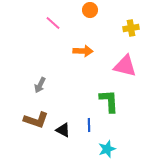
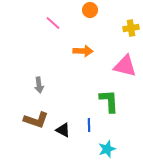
gray arrow: moved 1 px left; rotated 35 degrees counterclockwise
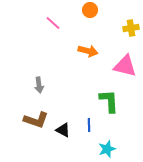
orange arrow: moved 5 px right; rotated 12 degrees clockwise
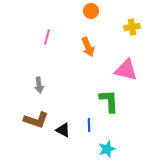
orange circle: moved 1 px right, 1 px down
pink line: moved 6 px left, 14 px down; rotated 63 degrees clockwise
yellow cross: moved 1 px right, 1 px up
orange arrow: moved 4 px up; rotated 54 degrees clockwise
pink triangle: moved 1 px right, 4 px down
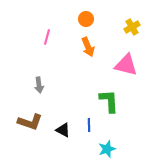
orange circle: moved 5 px left, 8 px down
yellow cross: rotated 21 degrees counterclockwise
pink triangle: moved 5 px up
brown L-shape: moved 6 px left, 2 px down
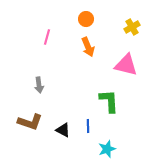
blue line: moved 1 px left, 1 px down
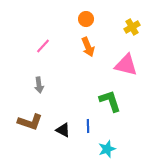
pink line: moved 4 px left, 9 px down; rotated 28 degrees clockwise
green L-shape: moved 1 px right; rotated 15 degrees counterclockwise
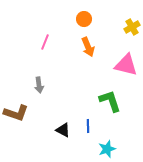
orange circle: moved 2 px left
pink line: moved 2 px right, 4 px up; rotated 21 degrees counterclockwise
brown L-shape: moved 14 px left, 9 px up
